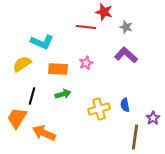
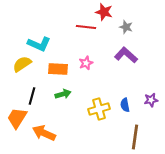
cyan L-shape: moved 3 px left, 2 px down
purple star: moved 2 px left, 18 px up; rotated 24 degrees clockwise
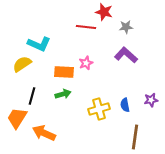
gray star: rotated 24 degrees counterclockwise
orange rectangle: moved 6 px right, 3 px down
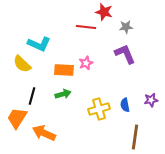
purple L-shape: moved 1 px left, 1 px up; rotated 25 degrees clockwise
yellow semicircle: rotated 102 degrees counterclockwise
orange rectangle: moved 2 px up
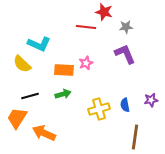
black line: moved 2 px left; rotated 60 degrees clockwise
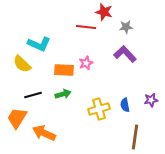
purple L-shape: rotated 20 degrees counterclockwise
black line: moved 3 px right, 1 px up
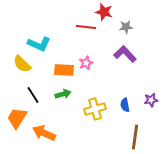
black line: rotated 72 degrees clockwise
yellow cross: moved 4 px left
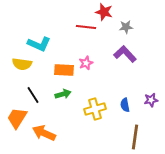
yellow semicircle: rotated 36 degrees counterclockwise
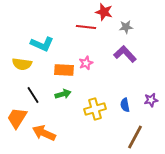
cyan L-shape: moved 3 px right
brown line: rotated 20 degrees clockwise
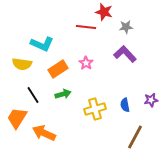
pink star: rotated 16 degrees counterclockwise
orange rectangle: moved 6 px left, 1 px up; rotated 36 degrees counterclockwise
